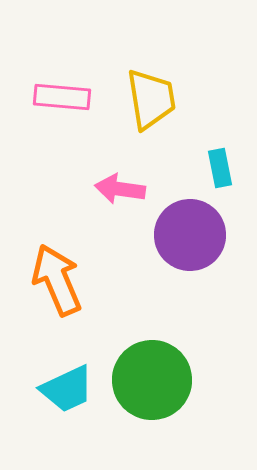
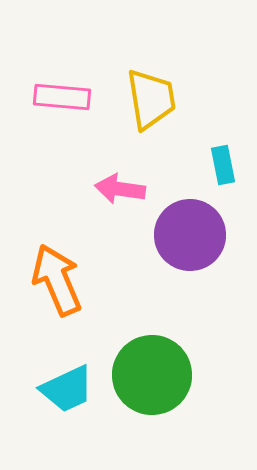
cyan rectangle: moved 3 px right, 3 px up
green circle: moved 5 px up
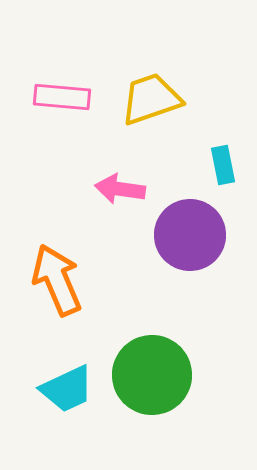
yellow trapezoid: rotated 100 degrees counterclockwise
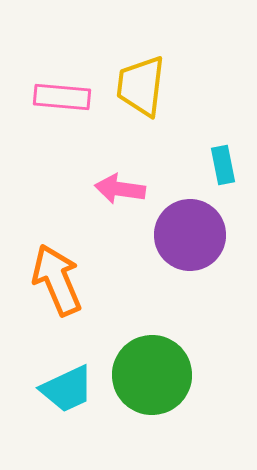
yellow trapezoid: moved 10 px left, 13 px up; rotated 64 degrees counterclockwise
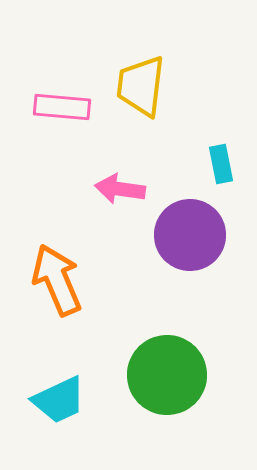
pink rectangle: moved 10 px down
cyan rectangle: moved 2 px left, 1 px up
green circle: moved 15 px right
cyan trapezoid: moved 8 px left, 11 px down
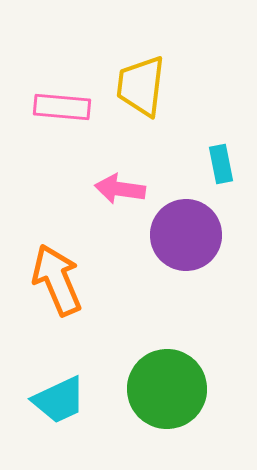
purple circle: moved 4 px left
green circle: moved 14 px down
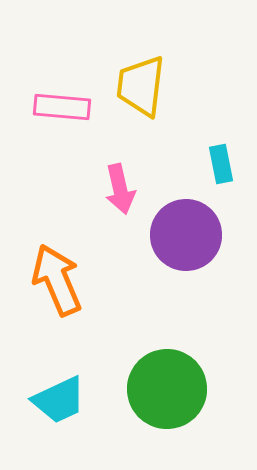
pink arrow: rotated 111 degrees counterclockwise
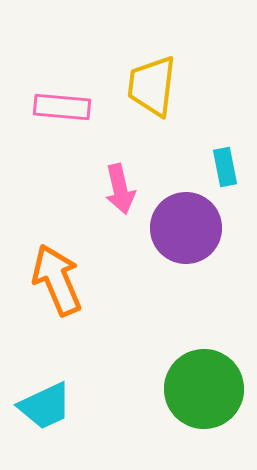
yellow trapezoid: moved 11 px right
cyan rectangle: moved 4 px right, 3 px down
purple circle: moved 7 px up
green circle: moved 37 px right
cyan trapezoid: moved 14 px left, 6 px down
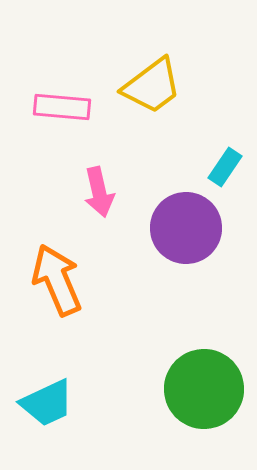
yellow trapezoid: rotated 134 degrees counterclockwise
cyan rectangle: rotated 45 degrees clockwise
pink arrow: moved 21 px left, 3 px down
cyan trapezoid: moved 2 px right, 3 px up
